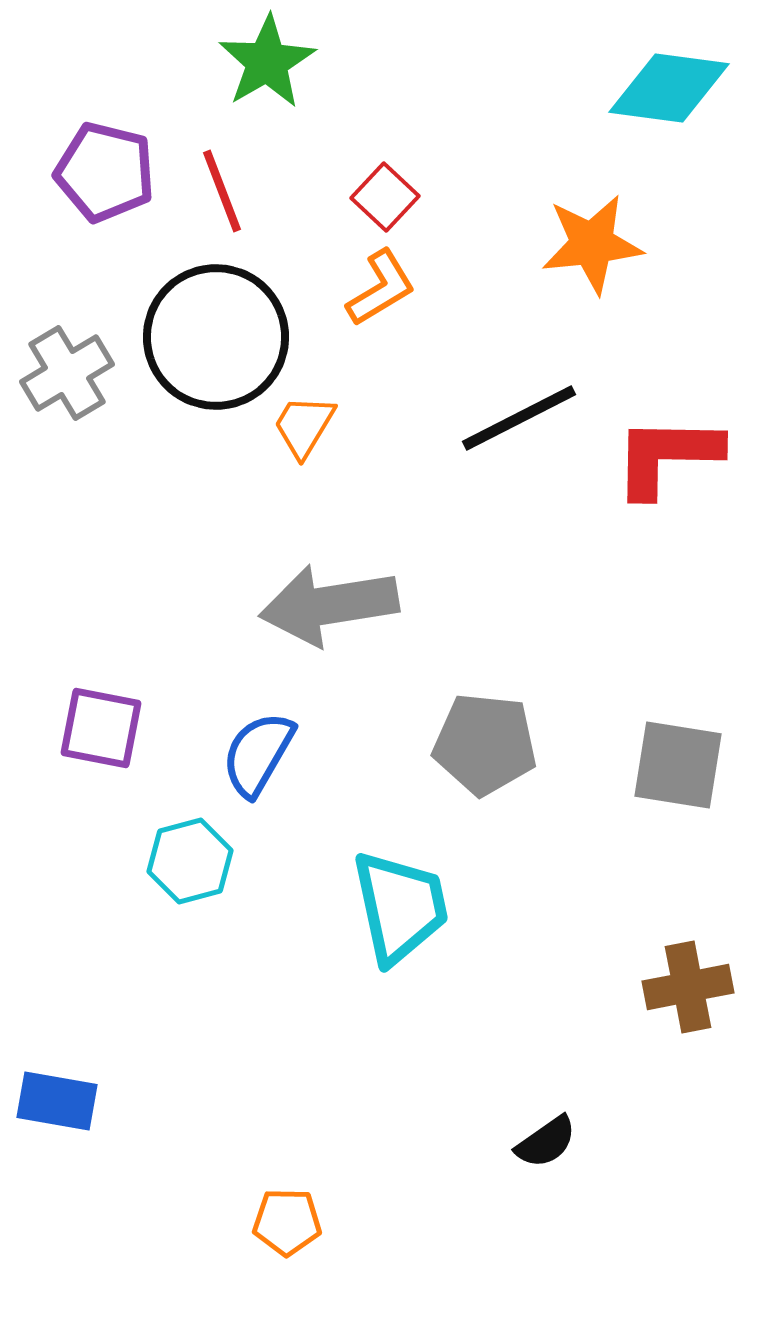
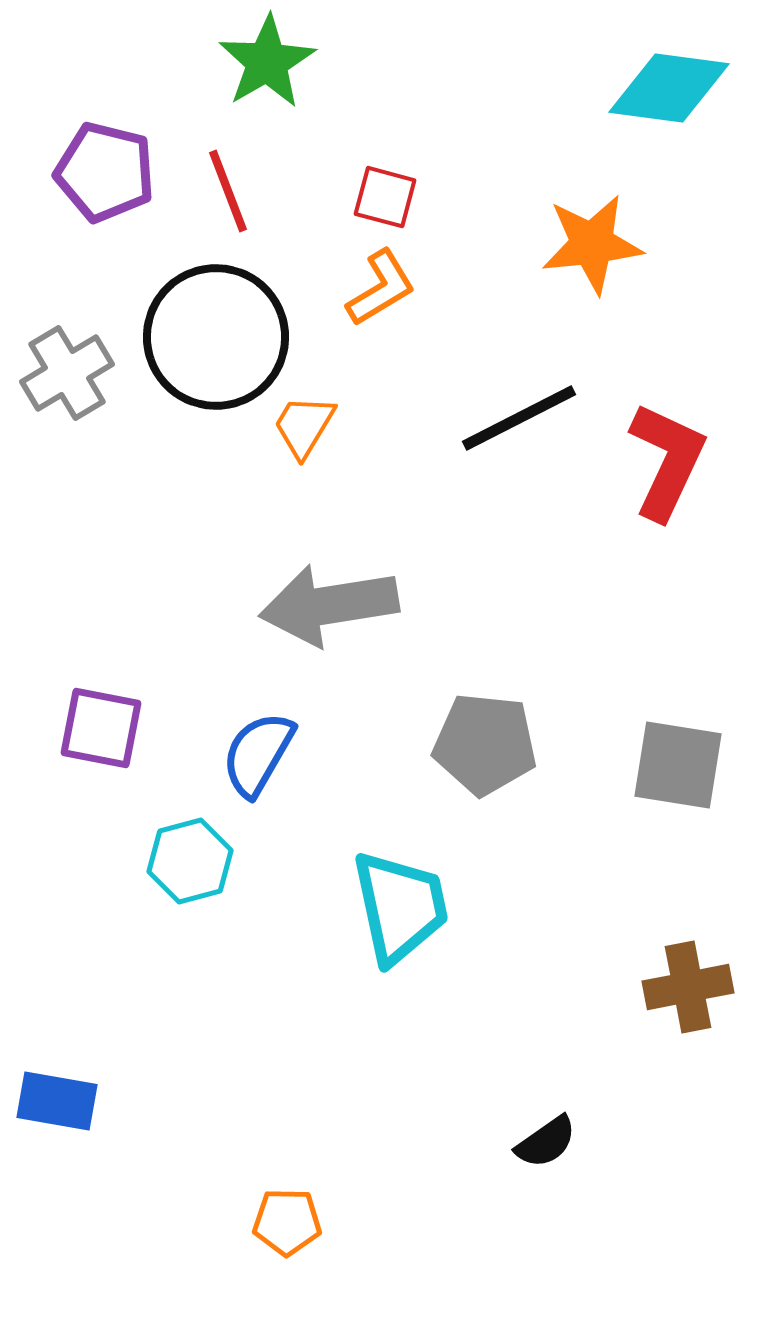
red line: moved 6 px right
red square: rotated 28 degrees counterclockwise
red L-shape: moved 5 px down; rotated 114 degrees clockwise
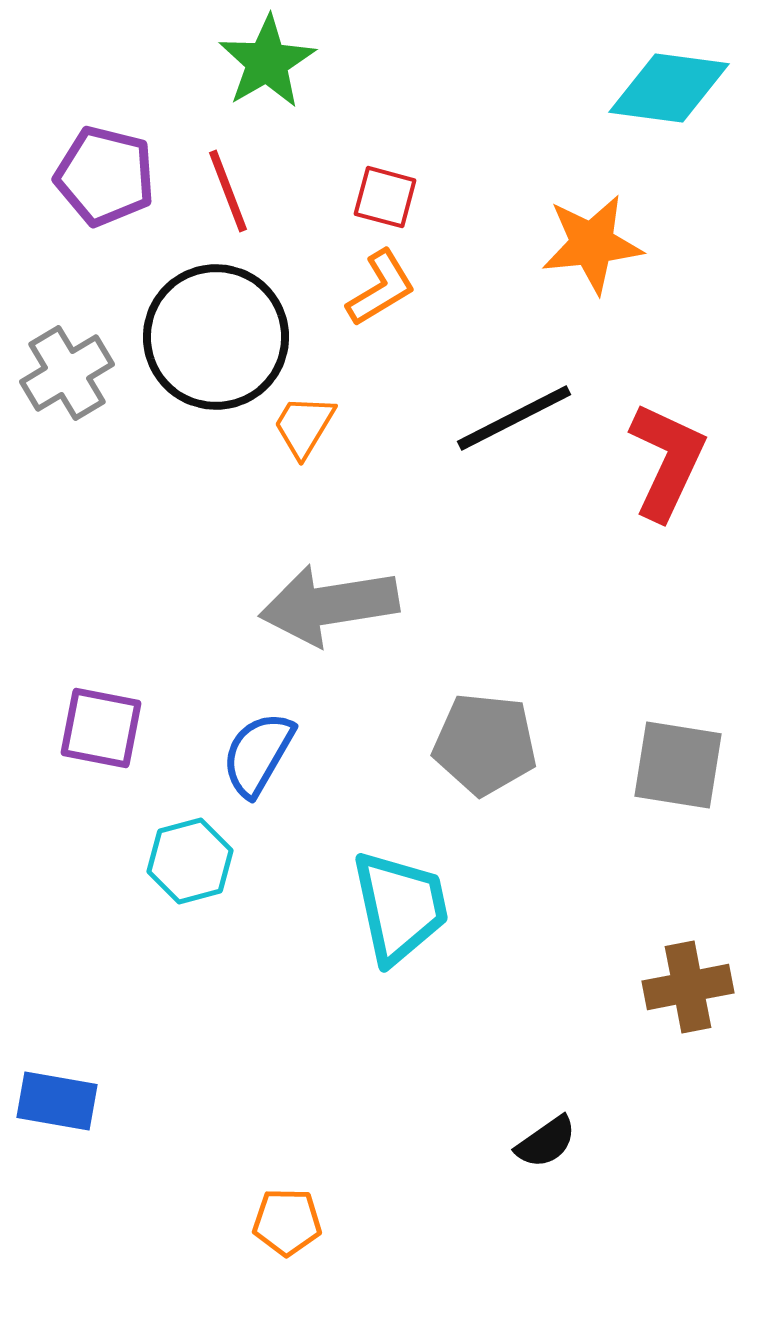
purple pentagon: moved 4 px down
black line: moved 5 px left
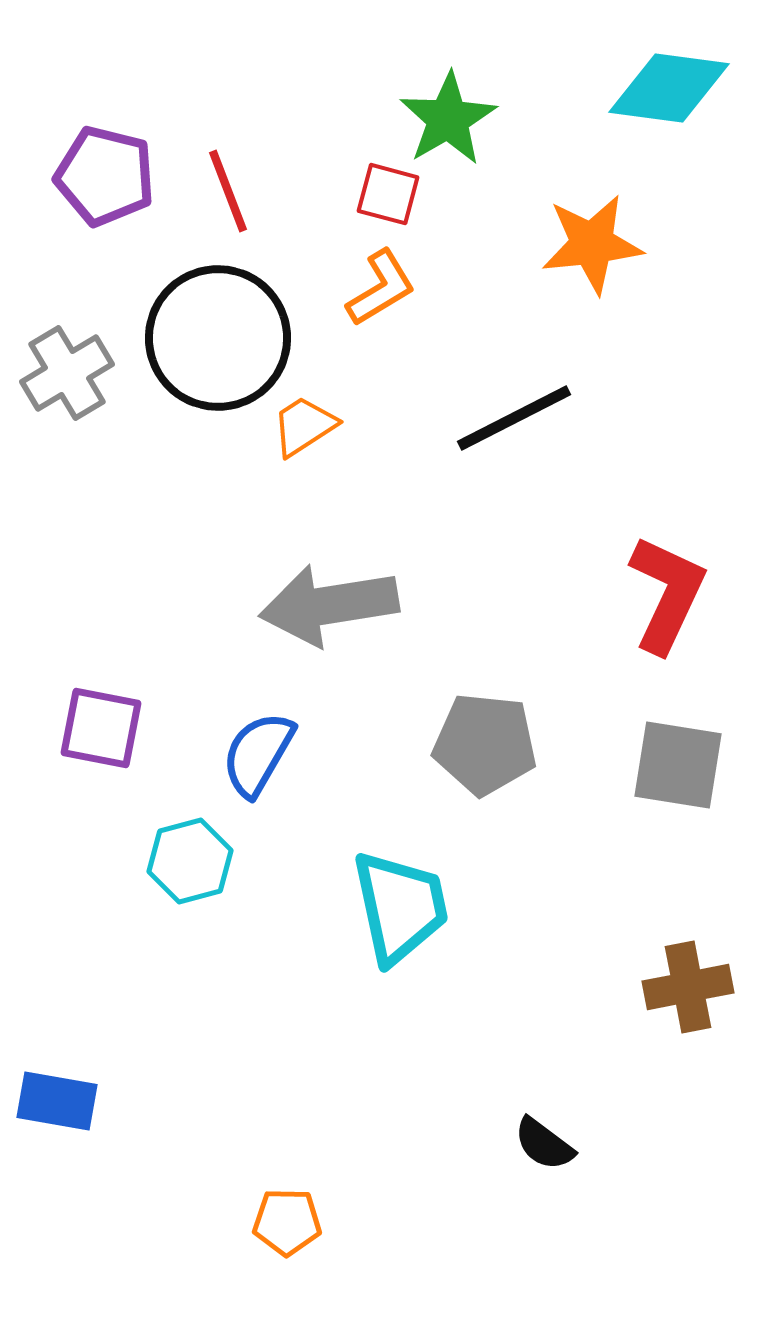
green star: moved 181 px right, 57 px down
red square: moved 3 px right, 3 px up
black circle: moved 2 px right, 1 px down
orange trapezoid: rotated 26 degrees clockwise
red L-shape: moved 133 px down
black semicircle: moved 2 px left, 2 px down; rotated 72 degrees clockwise
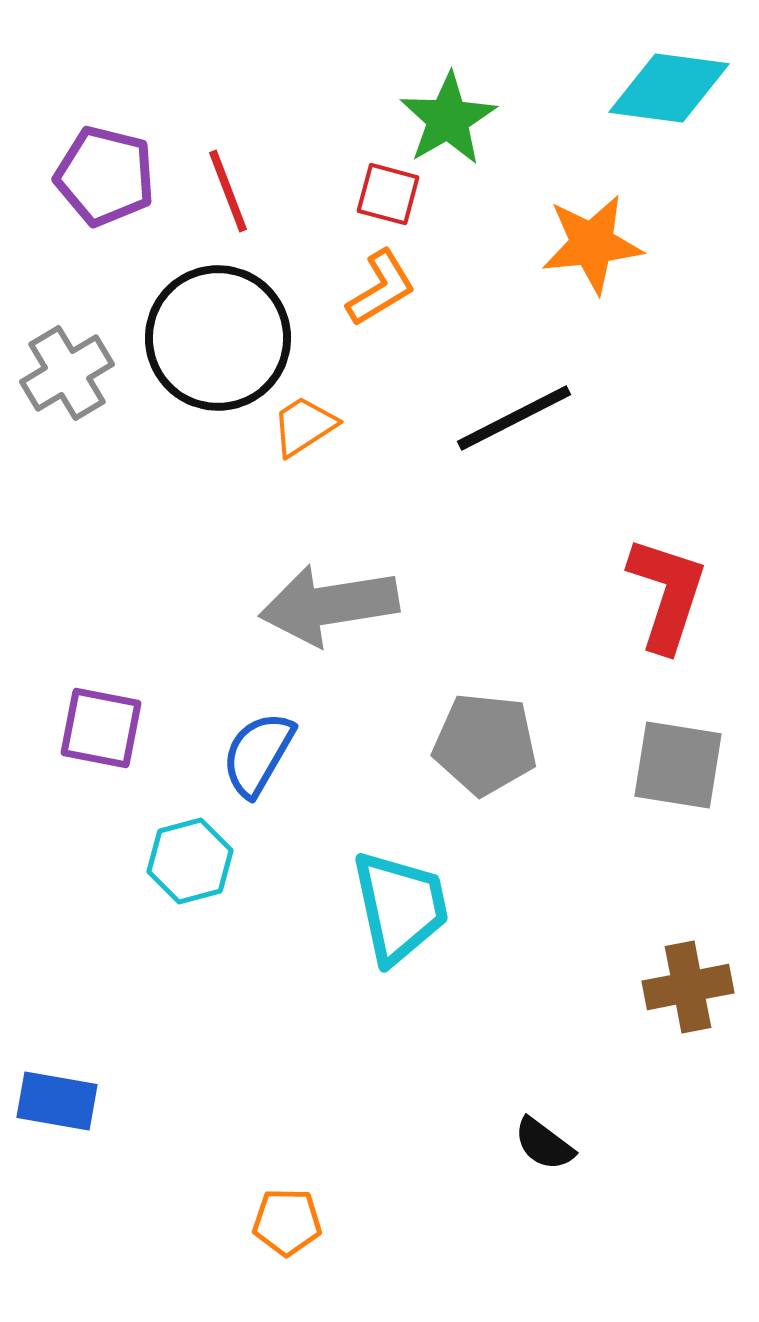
red L-shape: rotated 7 degrees counterclockwise
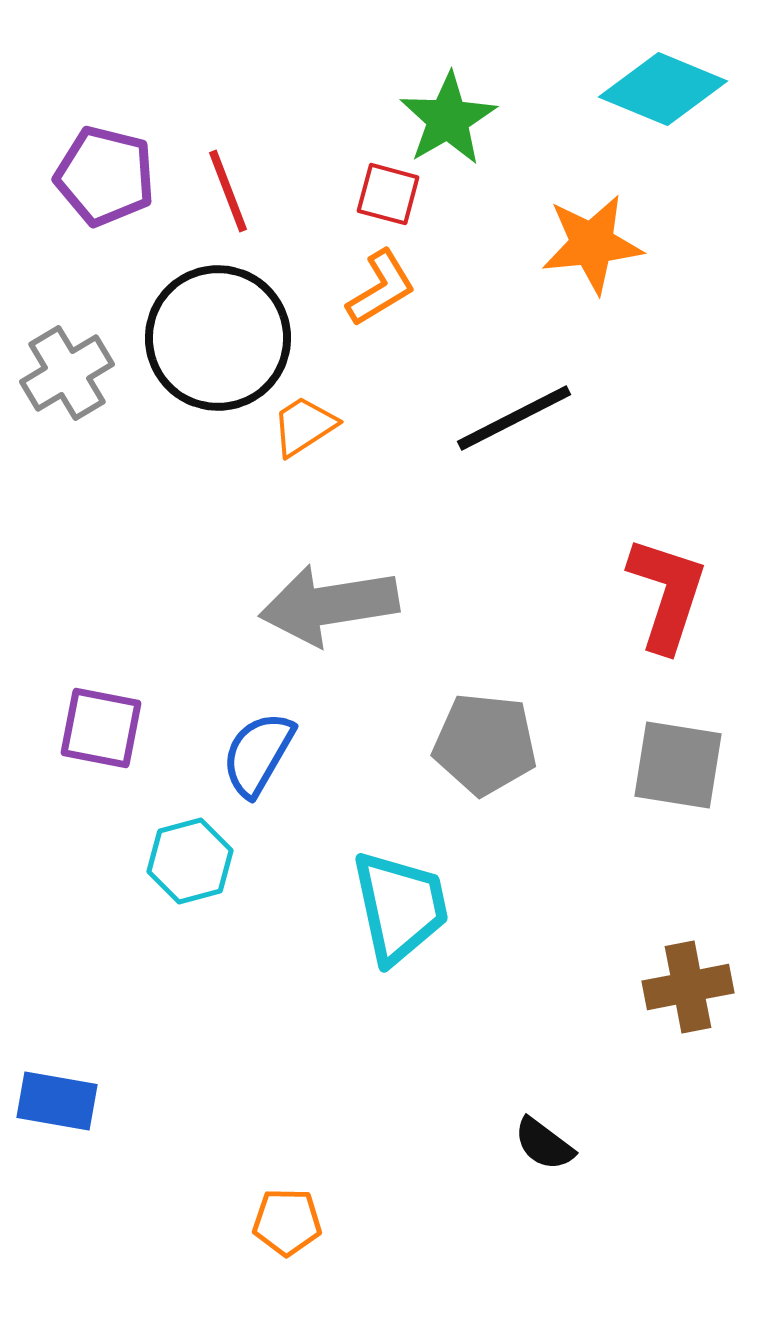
cyan diamond: moved 6 px left, 1 px down; rotated 15 degrees clockwise
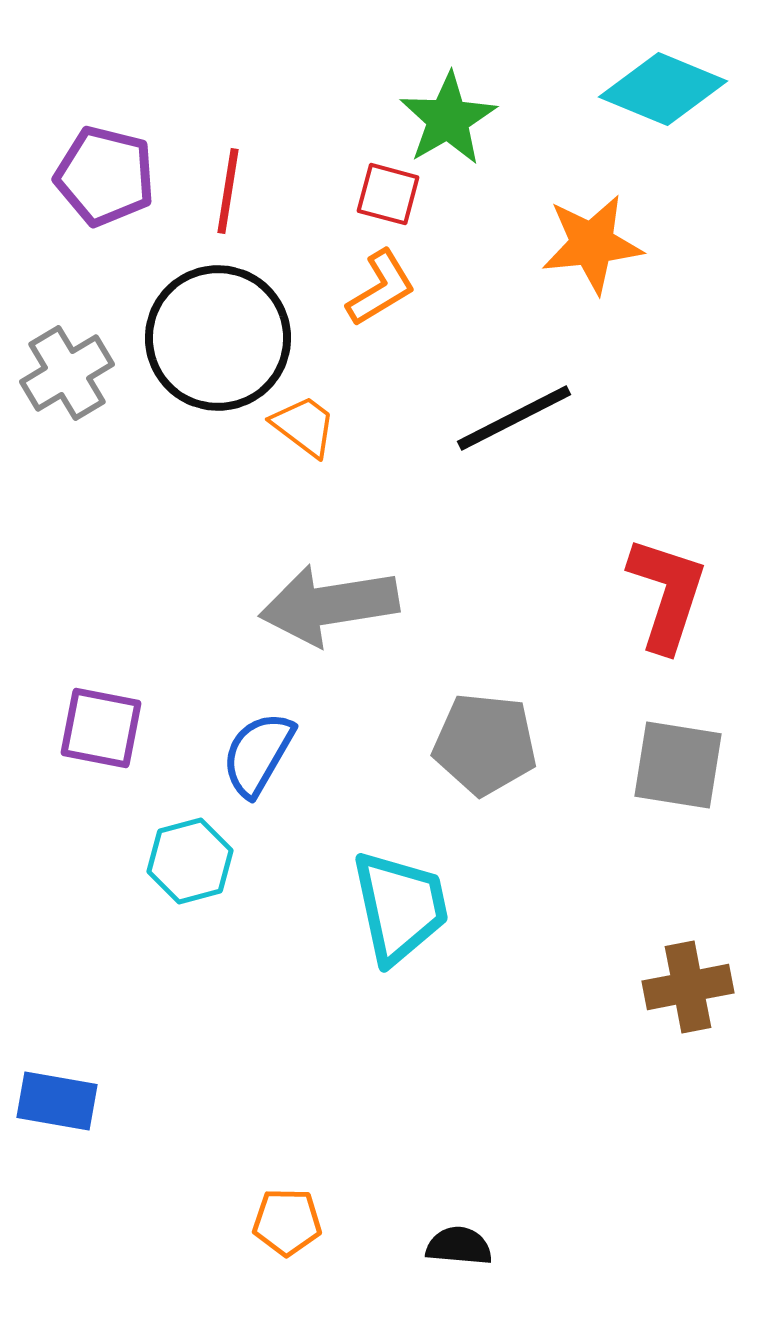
red line: rotated 30 degrees clockwise
orange trapezoid: rotated 70 degrees clockwise
black semicircle: moved 85 px left, 102 px down; rotated 148 degrees clockwise
